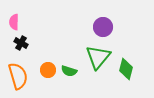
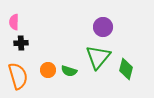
black cross: rotated 32 degrees counterclockwise
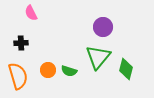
pink semicircle: moved 17 px right, 9 px up; rotated 28 degrees counterclockwise
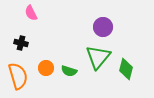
black cross: rotated 16 degrees clockwise
orange circle: moved 2 px left, 2 px up
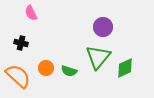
green diamond: moved 1 px left, 1 px up; rotated 50 degrees clockwise
orange semicircle: rotated 32 degrees counterclockwise
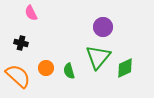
green semicircle: rotated 56 degrees clockwise
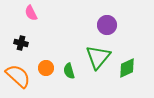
purple circle: moved 4 px right, 2 px up
green diamond: moved 2 px right
